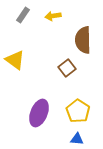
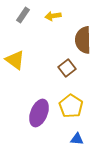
yellow pentagon: moved 7 px left, 5 px up
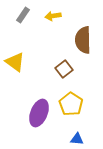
yellow triangle: moved 2 px down
brown square: moved 3 px left, 1 px down
yellow pentagon: moved 2 px up
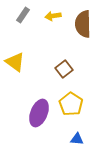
brown semicircle: moved 16 px up
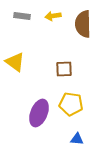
gray rectangle: moved 1 px left, 1 px down; rotated 63 degrees clockwise
brown square: rotated 36 degrees clockwise
yellow pentagon: rotated 25 degrees counterclockwise
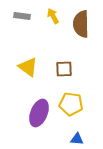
yellow arrow: rotated 70 degrees clockwise
brown semicircle: moved 2 px left
yellow triangle: moved 13 px right, 5 px down
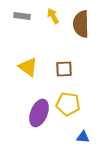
yellow pentagon: moved 3 px left
blue triangle: moved 6 px right, 2 px up
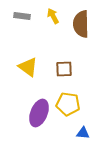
blue triangle: moved 4 px up
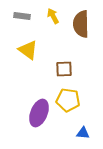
yellow triangle: moved 17 px up
yellow pentagon: moved 4 px up
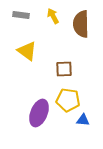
gray rectangle: moved 1 px left, 1 px up
yellow triangle: moved 1 px left, 1 px down
blue triangle: moved 13 px up
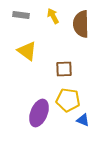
blue triangle: rotated 16 degrees clockwise
